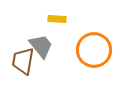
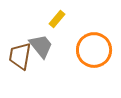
yellow rectangle: rotated 54 degrees counterclockwise
brown trapezoid: moved 3 px left, 5 px up
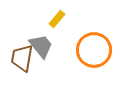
brown trapezoid: moved 2 px right, 2 px down
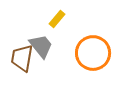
orange circle: moved 1 px left, 3 px down
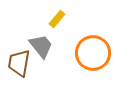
brown trapezoid: moved 3 px left, 5 px down
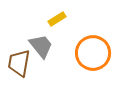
yellow rectangle: rotated 18 degrees clockwise
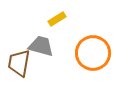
gray trapezoid: rotated 36 degrees counterclockwise
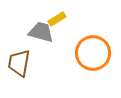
gray trapezoid: moved 14 px up
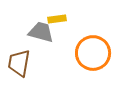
yellow rectangle: rotated 24 degrees clockwise
